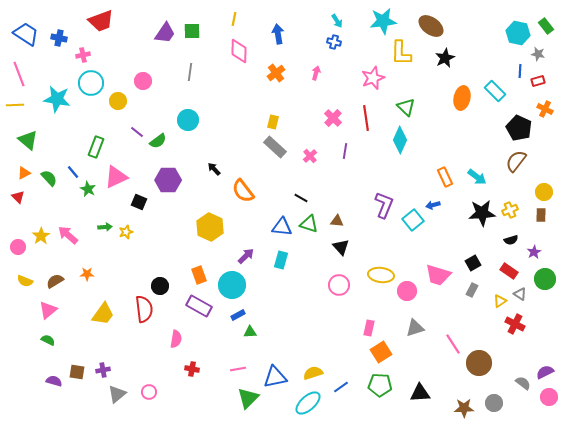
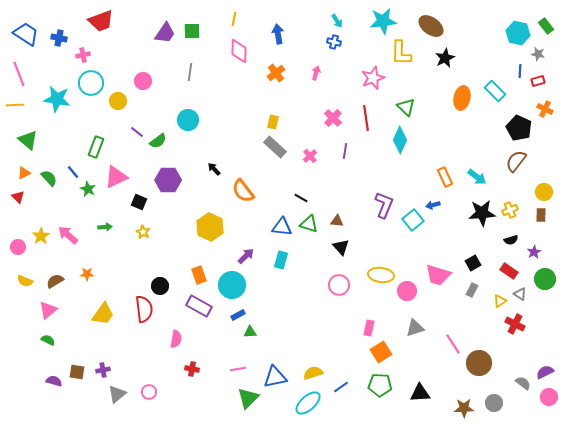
yellow star at (126, 232): moved 17 px right; rotated 24 degrees counterclockwise
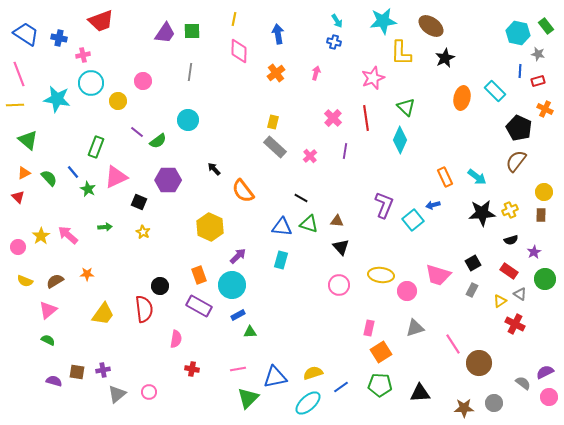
purple arrow at (246, 256): moved 8 px left
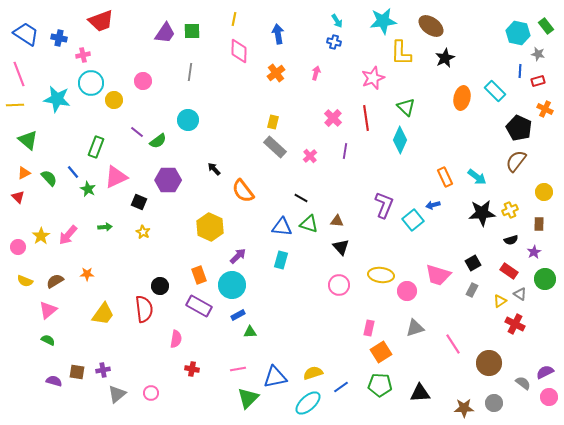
yellow circle at (118, 101): moved 4 px left, 1 px up
brown rectangle at (541, 215): moved 2 px left, 9 px down
pink arrow at (68, 235): rotated 90 degrees counterclockwise
brown circle at (479, 363): moved 10 px right
pink circle at (149, 392): moved 2 px right, 1 px down
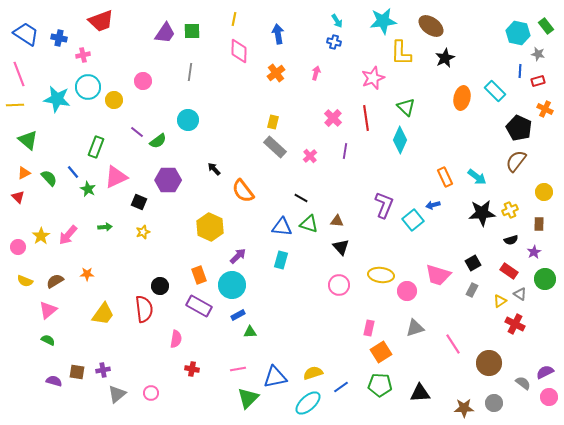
cyan circle at (91, 83): moved 3 px left, 4 px down
yellow star at (143, 232): rotated 24 degrees clockwise
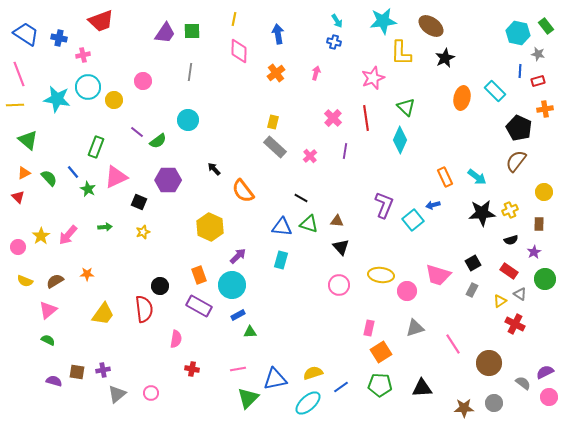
orange cross at (545, 109): rotated 35 degrees counterclockwise
blue triangle at (275, 377): moved 2 px down
black triangle at (420, 393): moved 2 px right, 5 px up
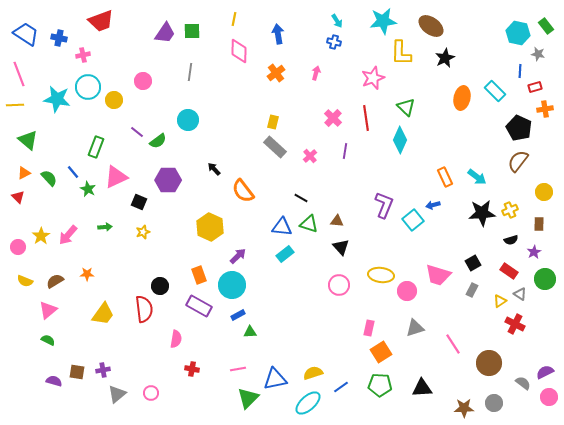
red rectangle at (538, 81): moved 3 px left, 6 px down
brown semicircle at (516, 161): moved 2 px right
cyan rectangle at (281, 260): moved 4 px right, 6 px up; rotated 36 degrees clockwise
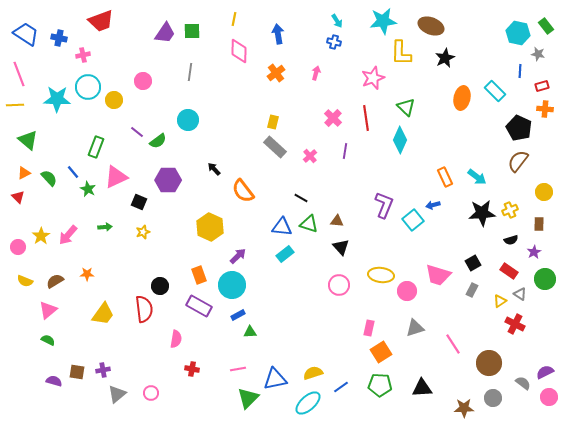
brown ellipse at (431, 26): rotated 15 degrees counterclockwise
red rectangle at (535, 87): moved 7 px right, 1 px up
cyan star at (57, 99): rotated 8 degrees counterclockwise
orange cross at (545, 109): rotated 14 degrees clockwise
gray circle at (494, 403): moved 1 px left, 5 px up
